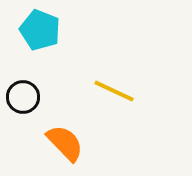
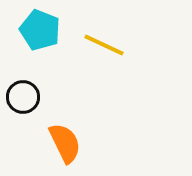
yellow line: moved 10 px left, 46 px up
orange semicircle: rotated 18 degrees clockwise
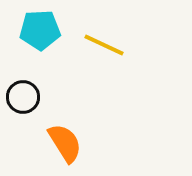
cyan pentagon: rotated 24 degrees counterclockwise
orange semicircle: rotated 6 degrees counterclockwise
